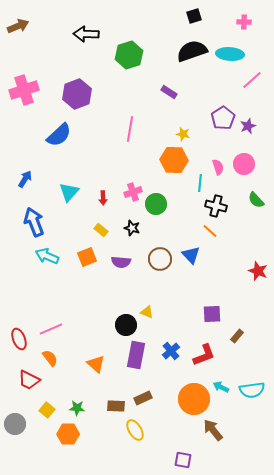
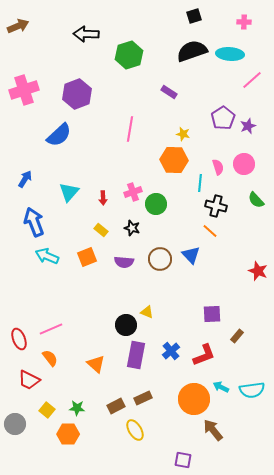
purple semicircle at (121, 262): moved 3 px right
brown rectangle at (116, 406): rotated 30 degrees counterclockwise
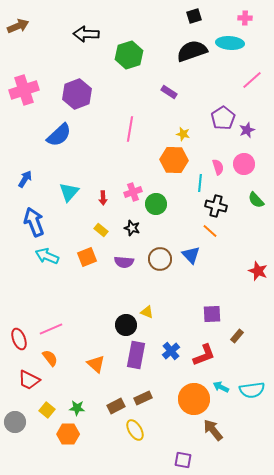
pink cross at (244, 22): moved 1 px right, 4 px up
cyan ellipse at (230, 54): moved 11 px up
purple star at (248, 126): moved 1 px left, 4 px down
gray circle at (15, 424): moved 2 px up
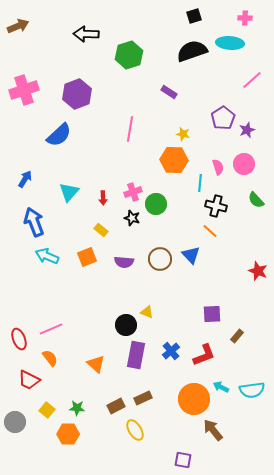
black star at (132, 228): moved 10 px up
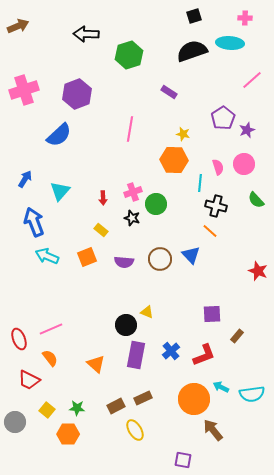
cyan triangle at (69, 192): moved 9 px left, 1 px up
cyan semicircle at (252, 390): moved 4 px down
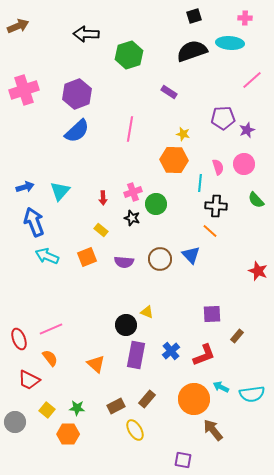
purple pentagon at (223, 118): rotated 30 degrees clockwise
blue semicircle at (59, 135): moved 18 px right, 4 px up
blue arrow at (25, 179): moved 8 px down; rotated 42 degrees clockwise
black cross at (216, 206): rotated 10 degrees counterclockwise
brown rectangle at (143, 398): moved 4 px right, 1 px down; rotated 24 degrees counterclockwise
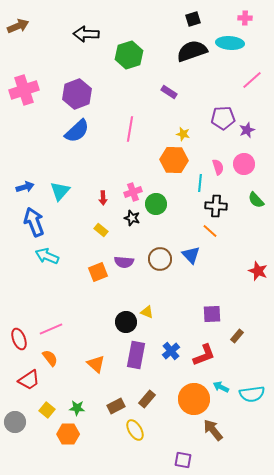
black square at (194, 16): moved 1 px left, 3 px down
orange square at (87, 257): moved 11 px right, 15 px down
black circle at (126, 325): moved 3 px up
red trapezoid at (29, 380): rotated 60 degrees counterclockwise
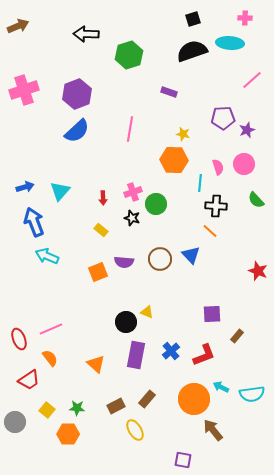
purple rectangle at (169, 92): rotated 14 degrees counterclockwise
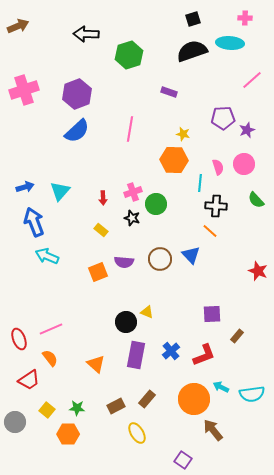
yellow ellipse at (135, 430): moved 2 px right, 3 px down
purple square at (183, 460): rotated 24 degrees clockwise
